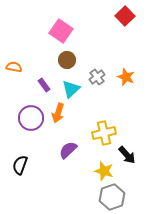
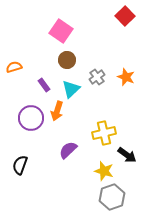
orange semicircle: rotated 28 degrees counterclockwise
orange arrow: moved 1 px left, 2 px up
black arrow: rotated 12 degrees counterclockwise
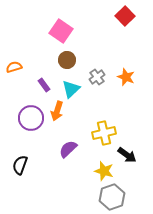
purple semicircle: moved 1 px up
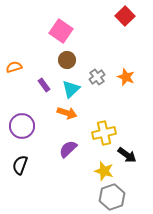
orange arrow: moved 10 px right, 2 px down; rotated 90 degrees counterclockwise
purple circle: moved 9 px left, 8 px down
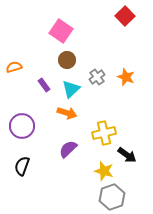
black semicircle: moved 2 px right, 1 px down
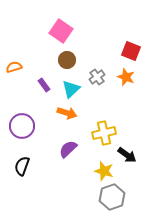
red square: moved 6 px right, 35 px down; rotated 24 degrees counterclockwise
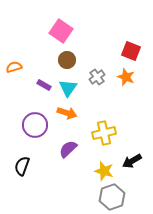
purple rectangle: rotated 24 degrees counterclockwise
cyan triangle: moved 3 px left, 1 px up; rotated 12 degrees counterclockwise
purple circle: moved 13 px right, 1 px up
black arrow: moved 5 px right, 6 px down; rotated 114 degrees clockwise
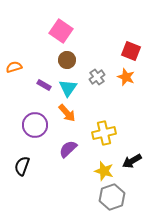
orange arrow: rotated 30 degrees clockwise
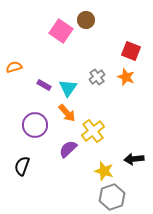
brown circle: moved 19 px right, 40 px up
yellow cross: moved 11 px left, 2 px up; rotated 25 degrees counterclockwise
black arrow: moved 2 px right, 2 px up; rotated 24 degrees clockwise
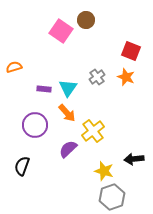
purple rectangle: moved 4 px down; rotated 24 degrees counterclockwise
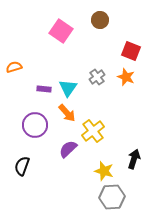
brown circle: moved 14 px right
black arrow: rotated 114 degrees clockwise
gray hexagon: rotated 15 degrees clockwise
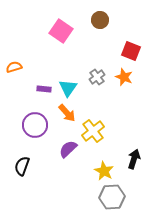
orange star: moved 2 px left
yellow star: rotated 12 degrees clockwise
